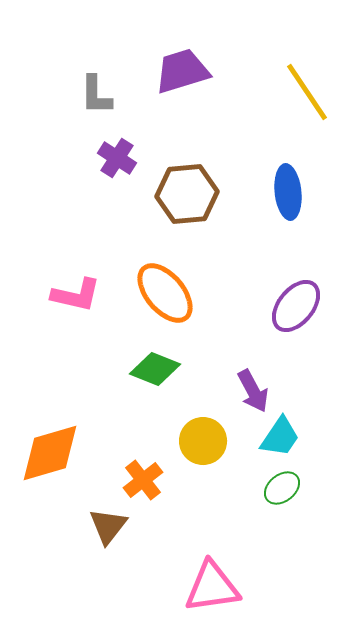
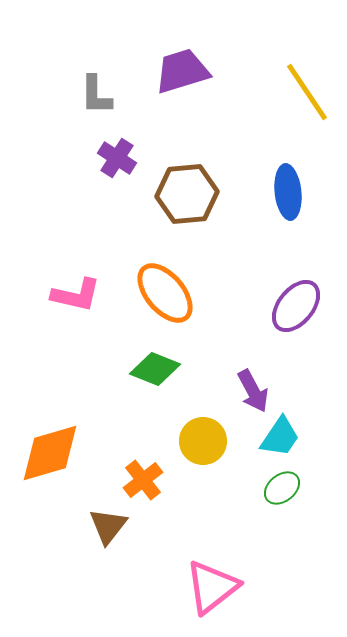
pink triangle: rotated 30 degrees counterclockwise
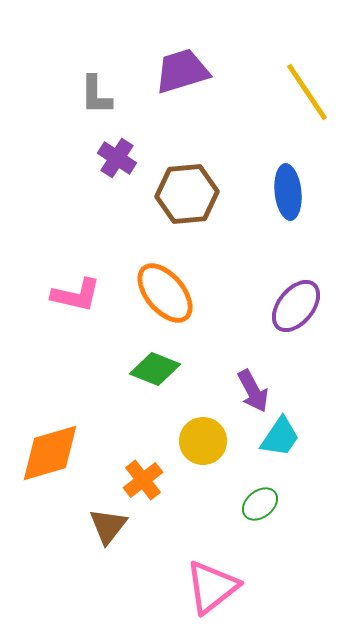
green ellipse: moved 22 px left, 16 px down
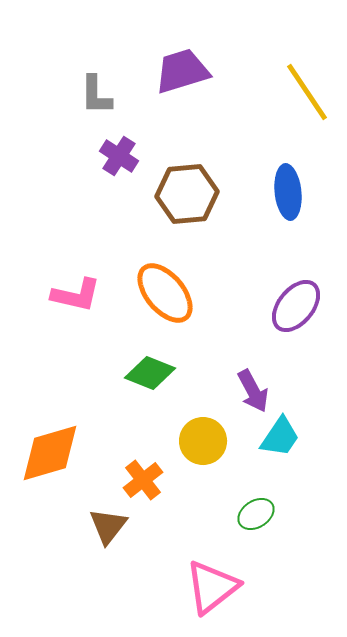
purple cross: moved 2 px right, 2 px up
green diamond: moved 5 px left, 4 px down
green ellipse: moved 4 px left, 10 px down; rotated 6 degrees clockwise
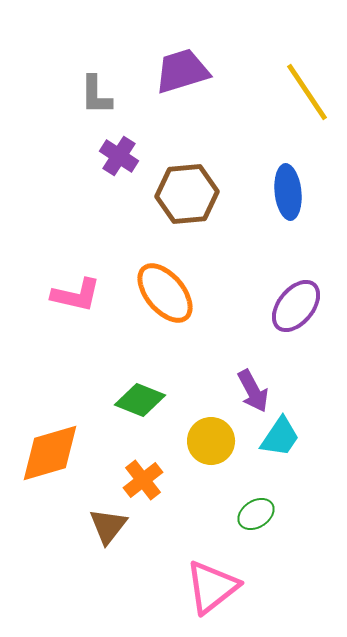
green diamond: moved 10 px left, 27 px down
yellow circle: moved 8 px right
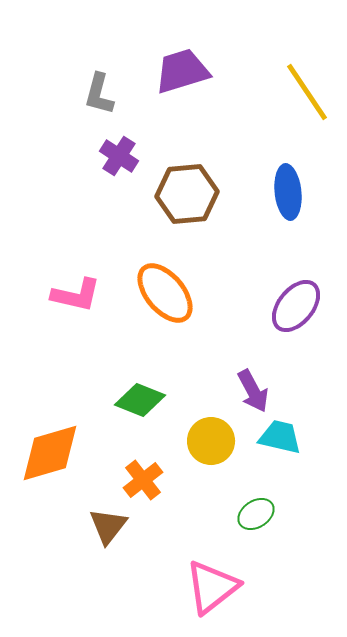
gray L-shape: moved 3 px right, 1 px up; rotated 15 degrees clockwise
cyan trapezoid: rotated 111 degrees counterclockwise
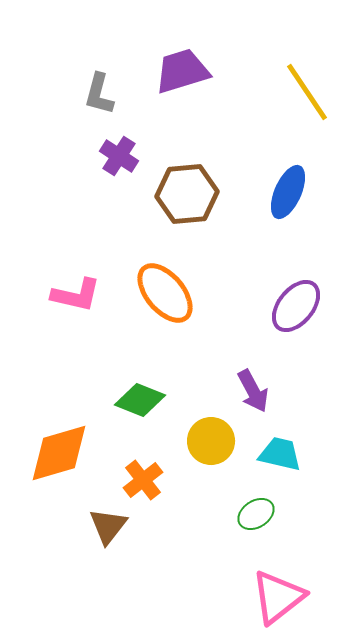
blue ellipse: rotated 30 degrees clockwise
cyan trapezoid: moved 17 px down
orange diamond: moved 9 px right
pink triangle: moved 66 px right, 10 px down
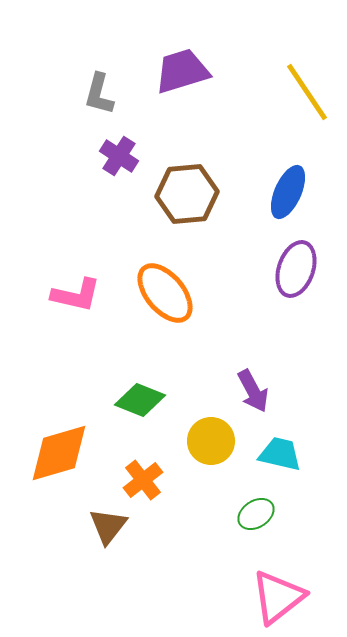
purple ellipse: moved 37 px up; rotated 20 degrees counterclockwise
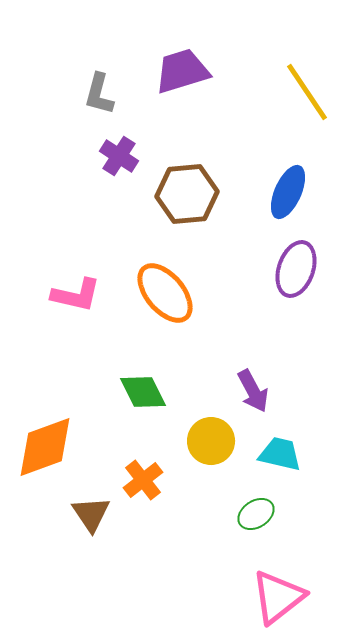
green diamond: moved 3 px right, 8 px up; rotated 42 degrees clockwise
orange diamond: moved 14 px left, 6 px up; rotated 4 degrees counterclockwise
brown triangle: moved 17 px left, 12 px up; rotated 12 degrees counterclockwise
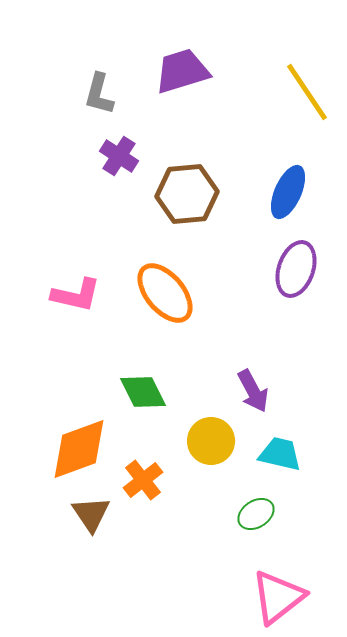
orange diamond: moved 34 px right, 2 px down
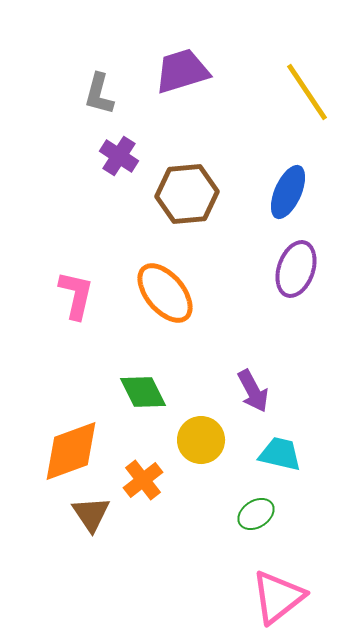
pink L-shape: rotated 90 degrees counterclockwise
yellow circle: moved 10 px left, 1 px up
orange diamond: moved 8 px left, 2 px down
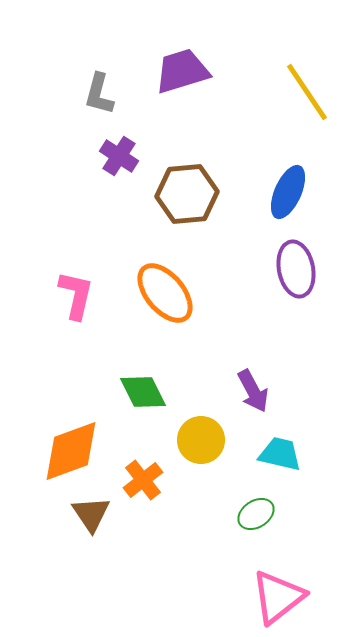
purple ellipse: rotated 30 degrees counterclockwise
